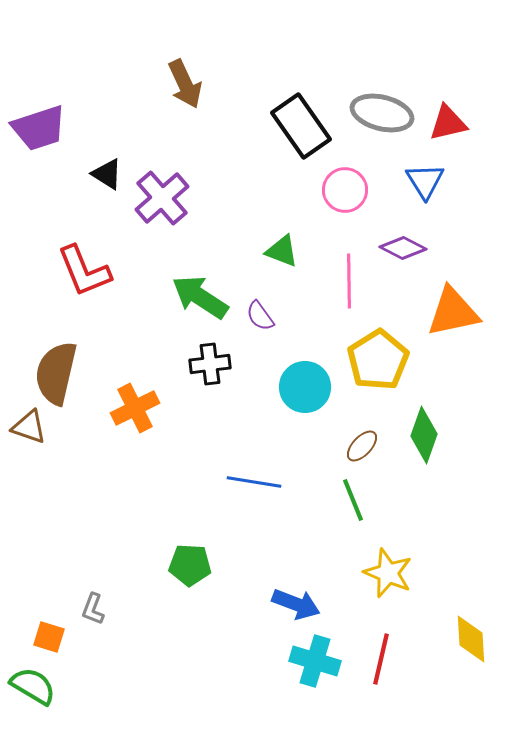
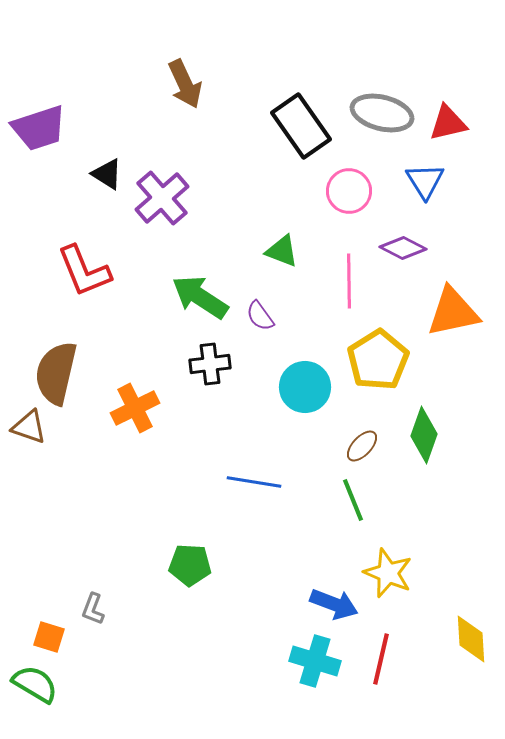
pink circle: moved 4 px right, 1 px down
blue arrow: moved 38 px right
green semicircle: moved 2 px right, 2 px up
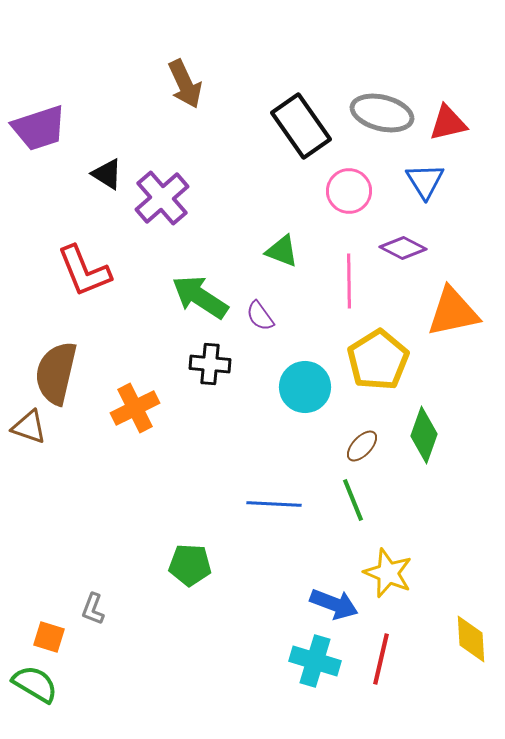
black cross: rotated 12 degrees clockwise
blue line: moved 20 px right, 22 px down; rotated 6 degrees counterclockwise
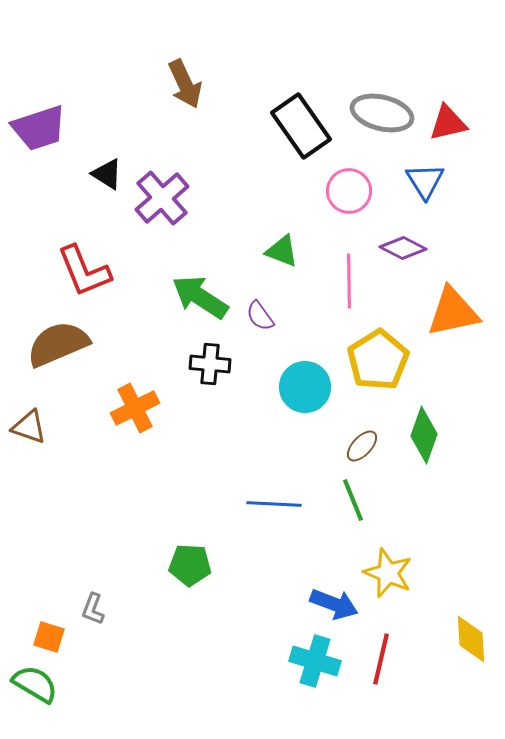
brown semicircle: moved 2 px right, 29 px up; rotated 54 degrees clockwise
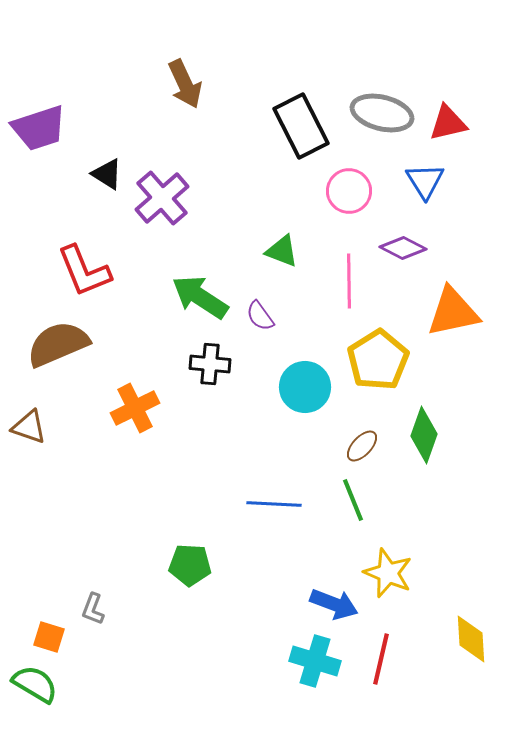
black rectangle: rotated 8 degrees clockwise
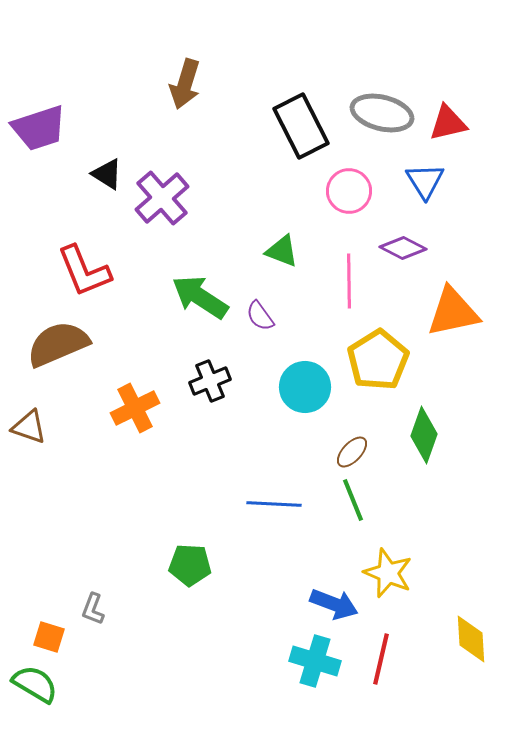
brown arrow: rotated 42 degrees clockwise
black cross: moved 17 px down; rotated 27 degrees counterclockwise
brown ellipse: moved 10 px left, 6 px down
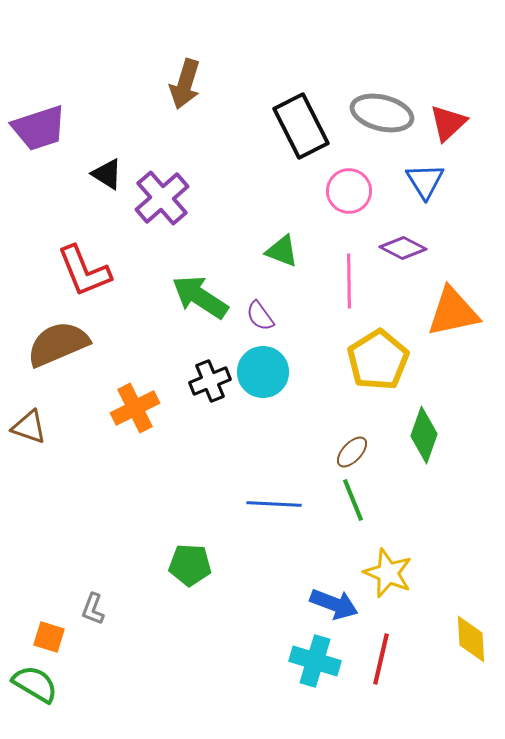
red triangle: rotated 30 degrees counterclockwise
cyan circle: moved 42 px left, 15 px up
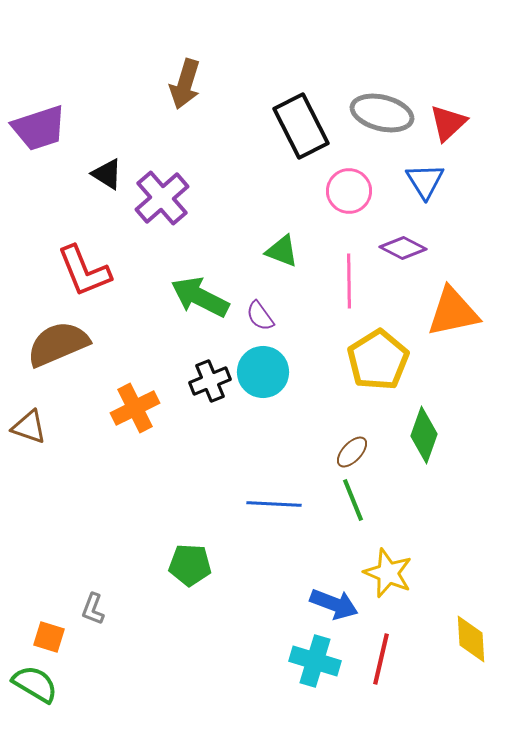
green arrow: rotated 6 degrees counterclockwise
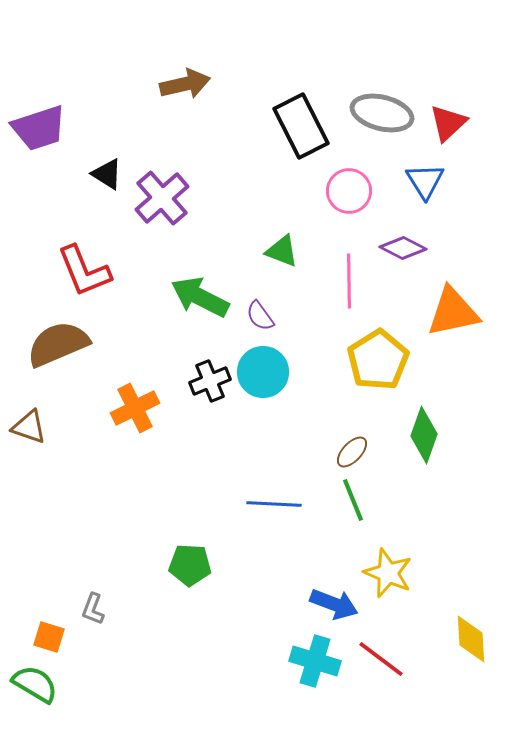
brown arrow: rotated 120 degrees counterclockwise
red line: rotated 66 degrees counterclockwise
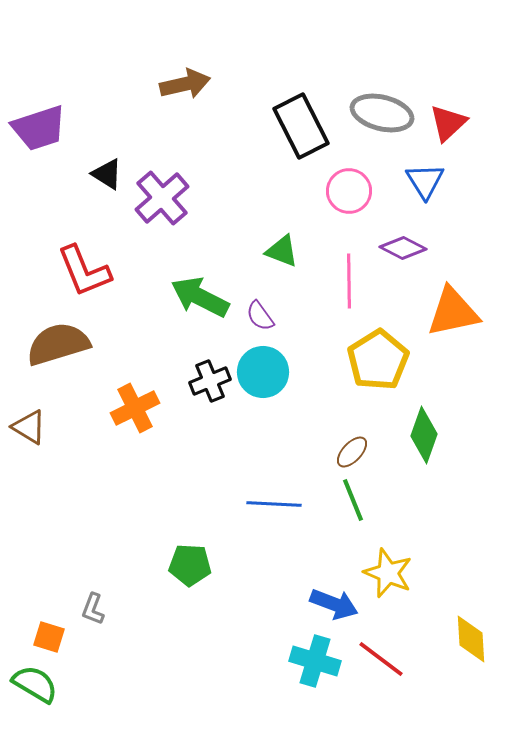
brown semicircle: rotated 6 degrees clockwise
brown triangle: rotated 12 degrees clockwise
